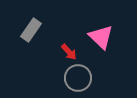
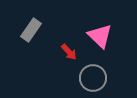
pink triangle: moved 1 px left, 1 px up
gray circle: moved 15 px right
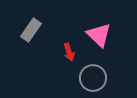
pink triangle: moved 1 px left, 1 px up
red arrow: rotated 24 degrees clockwise
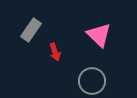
red arrow: moved 14 px left
gray circle: moved 1 px left, 3 px down
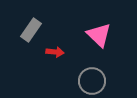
red arrow: rotated 66 degrees counterclockwise
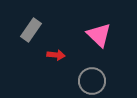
red arrow: moved 1 px right, 3 px down
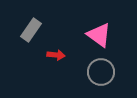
pink triangle: rotated 8 degrees counterclockwise
gray circle: moved 9 px right, 9 px up
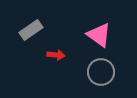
gray rectangle: rotated 20 degrees clockwise
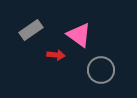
pink triangle: moved 20 px left
gray circle: moved 2 px up
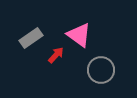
gray rectangle: moved 8 px down
red arrow: rotated 54 degrees counterclockwise
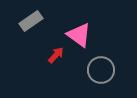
gray rectangle: moved 17 px up
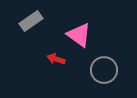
red arrow: moved 4 px down; rotated 114 degrees counterclockwise
gray circle: moved 3 px right
